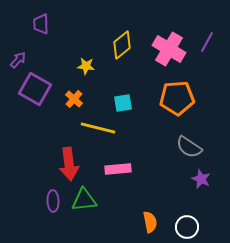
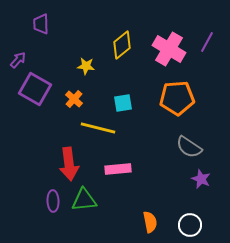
white circle: moved 3 px right, 2 px up
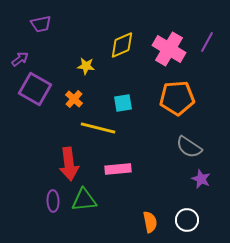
purple trapezoid: rotated 100 degrees counterclockwise
yellow diamond: rotated 16 degrees clockwise
purple arrow: moved 2 px right, 1 px up; rotated 12 degrees clockwise
white circle: moved 3 px left, 5 px up
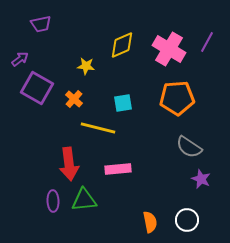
purple square: moved 2 px right, 1 px up
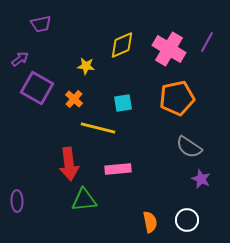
orange pentagon: rotated 8 degrees counterclockwise
purple ellipse: moved 36 px left
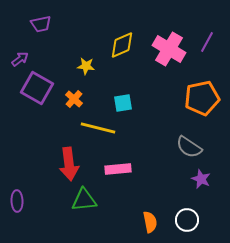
orange pentagon: moved 25 px right
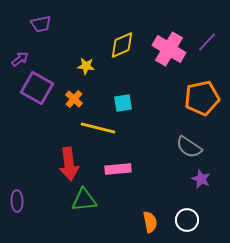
purple line: rotated 15 degrees clockwise
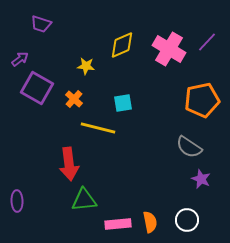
purple trapezoid: rotated 30 degrees clockwise
orange pentagon: moved 2 px down
pink rectangle: moved 55 px down
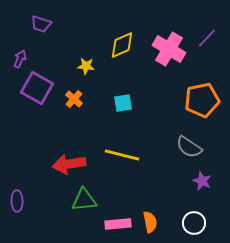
purple line: moved 4 px up
purple arrow: rotated 30 degrees counterclockwise
yellow line: moved 24 px right, 27 px down
red arrow: rotated 88 degrees clockwise
purple star: moved 1 px right, 2 px down
white circle: moved 7 px right, 3 px down
